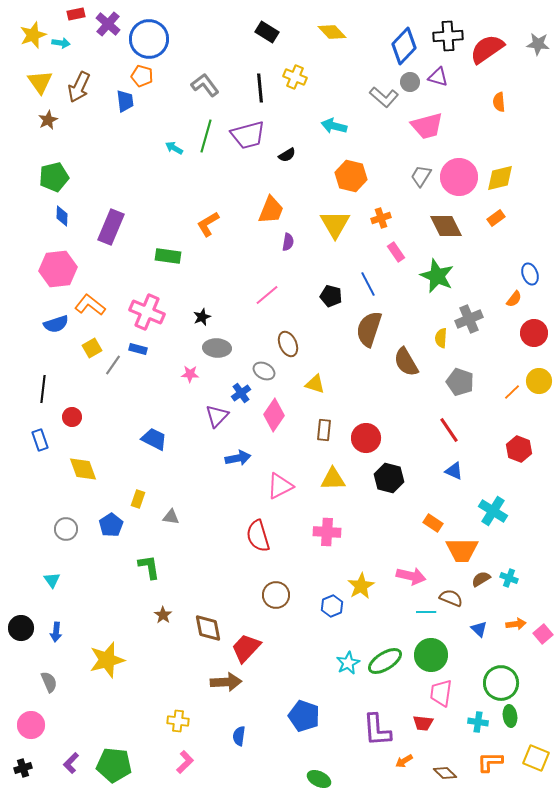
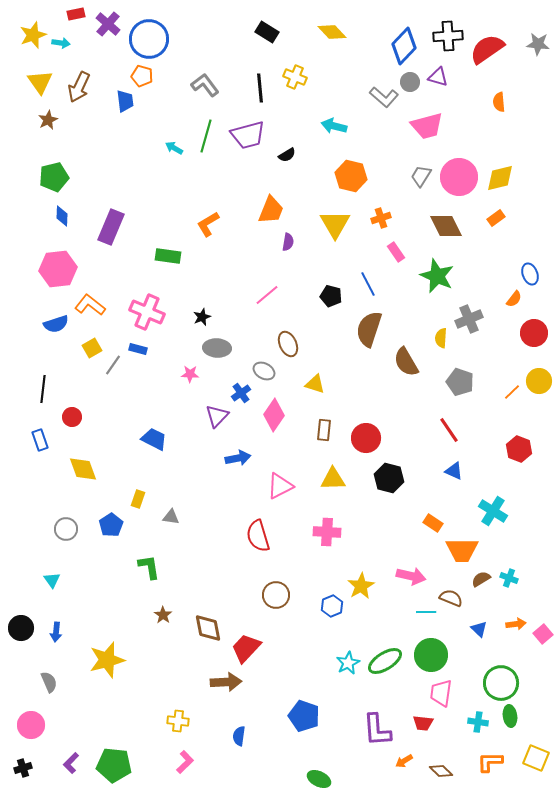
brown diamond at (445, 773): moved 4 px left, 2 px up
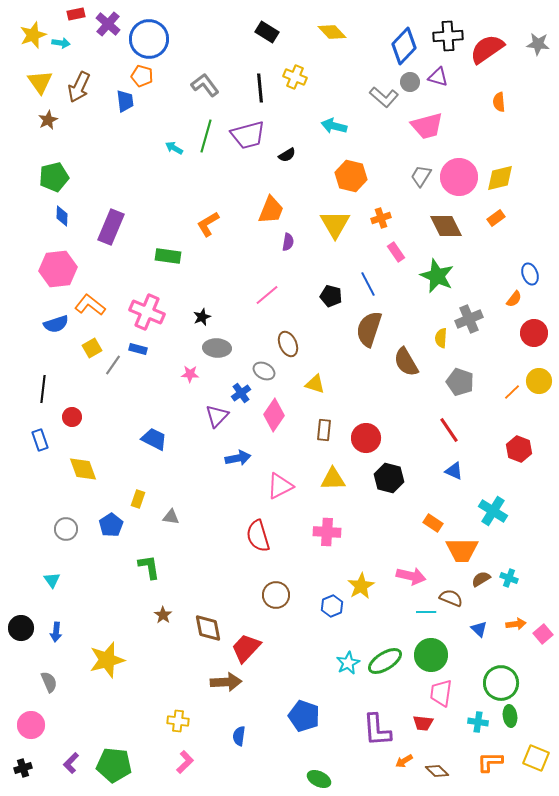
brown diamond at (441, 771): moved 4 px left
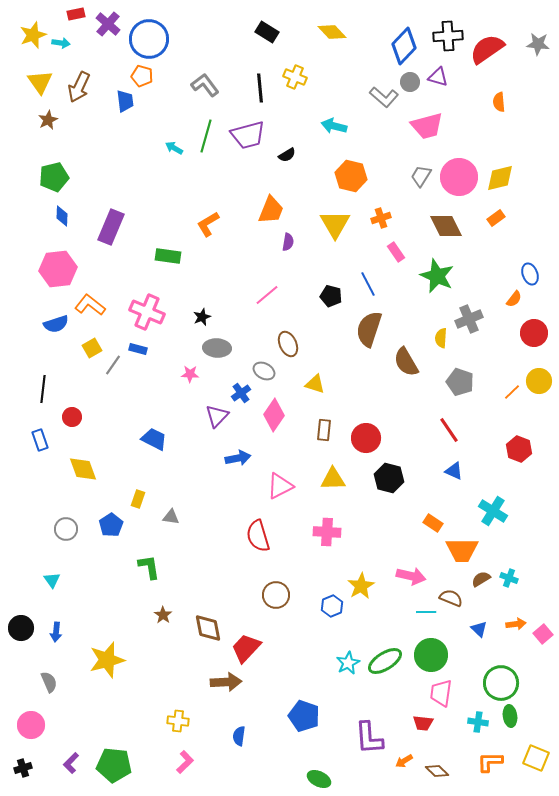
purple L-shape at (377, 730): moved 8 px left, 8 px down
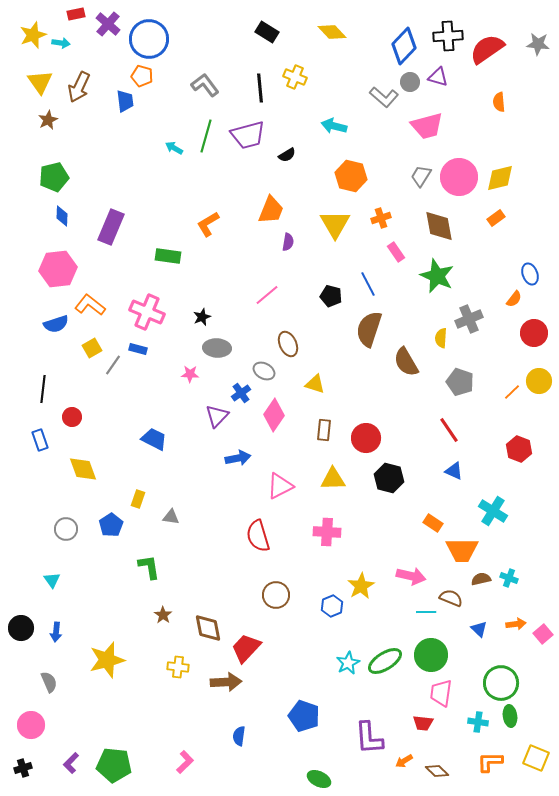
brown diamond at (446, 226): moved 7 px left; rotated 16 degrees clockwise
brown semicircle at (481, 579): rotated 18 degrees clockwise
yellow cross at (178, 721): moved 54 px up
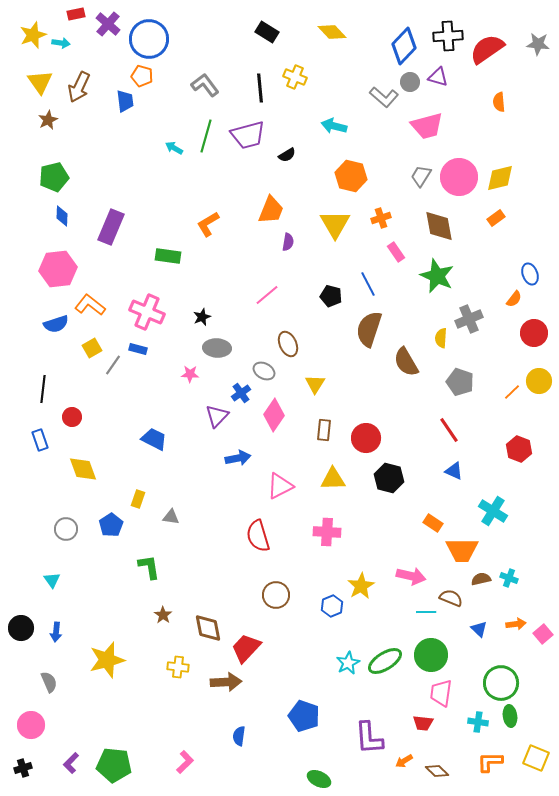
yellow triangle at (315, 384): rotated 45 degrees clockwise
